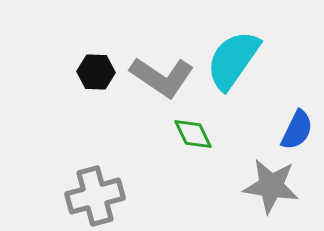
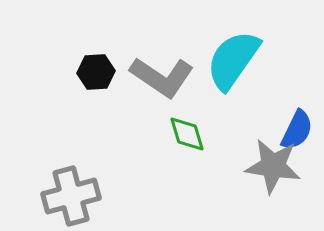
black hexagon: rotated 6 degrees counterclockwise
green diamond: moved 6 px left; rotated 9 degrees clockwise
gray star: moved 2 px right, 20 px up
gray cross: moved 24 px left
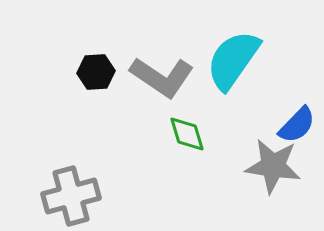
blue semicircle: moved 5 px up; rotated 18 degrees clockwise
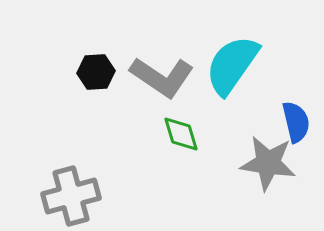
cyan semicircle: moved 1 px left, 5 px down
blue semicircle: moved 1 px left, 3 px up; rotated 57 degrees counterclockwise
green diamond: moved 6 px left
gray star: moved 5 px left, 3 px up
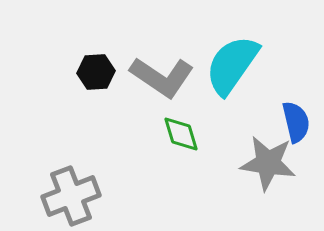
gray cross: rotated 6 degrees counterclockwise
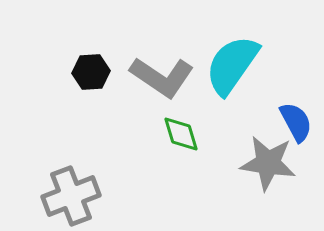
black hexagon: moved 5 px left
blue semicircle: rotated 15 degrees counterclockwise
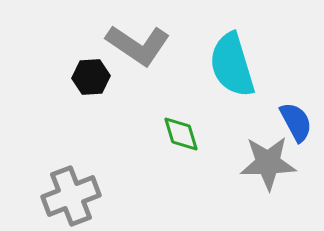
cyan semicircle: rotated 52 degrees counterclockwise
black hexagon: moved 5 px down
gray L-shape: moved 24 px left, 32 px up
gray star: rotated 10 degrees counterclockwise
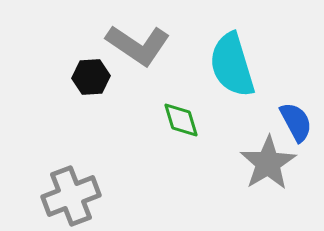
green diamond: moved 14 px up
gray star: rotated 30 degrees counterclockwise
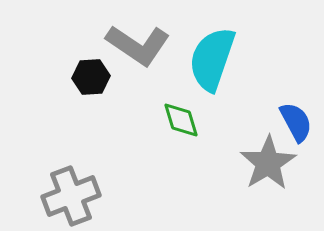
cyan semicircle: moved 20 px left, 6 px up; rotated 36 degrees clockwise
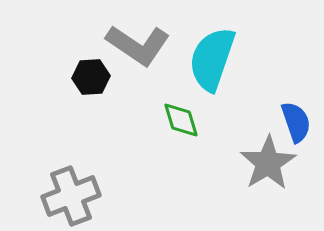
blue semicircle: rotated 9 degrees clockwise
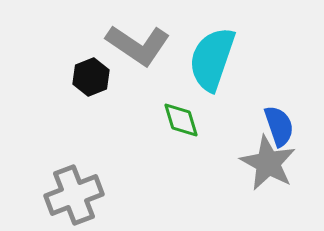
black hexagon: rotated 18 degrees counterclockwise
blue semicircle: moved 17 px left, 4 px down
gray star: rotated 12 degrees counterclockwise
gray cross: moved 3 px right, 1 px up
